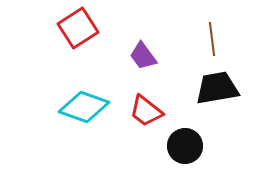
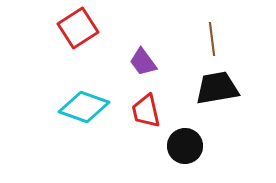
purple trapezoid: moved 6 px down
red trapezoid: rotated 39 degrees clockwise
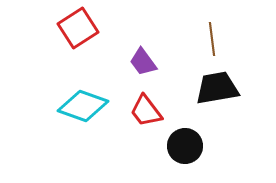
cyan diamond: moved 1 px left, 1 px up
red trapezoid: rotated 24 degrees counterclockwise
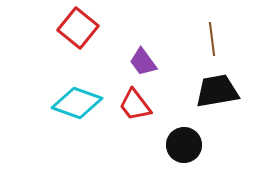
red square: rotated 18 degrees counterclockwise
black trapezoid: moved 3 px down
cyan diamond: moved 6 px left, 3 px up
red trapezoid: moved 11 px left, 6 px up
black circle: moved 1 px left, 1 px up
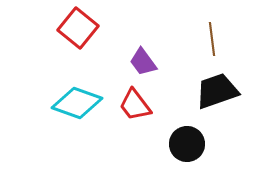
black trapezoid: rotated 9 degrees counterclockwise
black circle: moved 3 px right, 1 px up
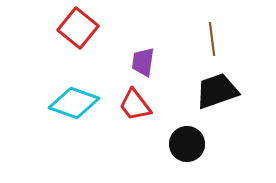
purple trapezoid: rotated 44 degrees clockwise
cyan diamond: moved 3 px left
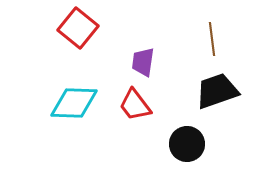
cyan diamond: rotated 18 degrees counterclockwise
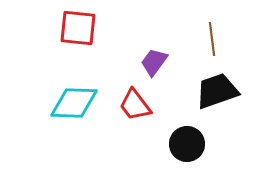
red square: rotated 33 degrees counterclockwise
purple trapezoid: moved 11 px right; rotated 28 degrees clockwise
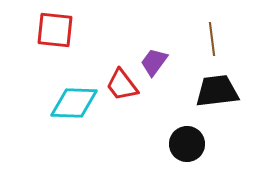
red square: moved 23 px left, 2 px down
black trapezoid: rotated 12 degrees clockwise
red trapezoid: moved 13 px left, 20 px up
